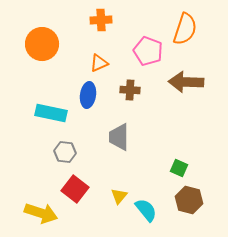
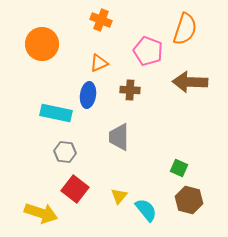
orange cross: rotated 25 degrees clockwise
brown arrow: moved 4 px right
cyan rectangle: moved 5 px right
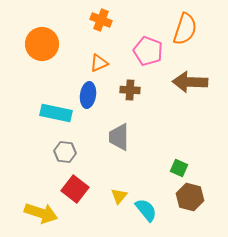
brown hexagon: moved 1 px right, 3 px up
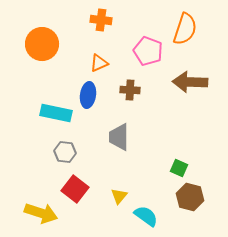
orange cross: rotated 15 degrees counterclockwise
cyan semicircle: moved 6 px down; rotated 15 degrees counterclockwise
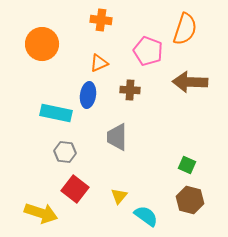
gray trapezoid: moved 2 px left
green square: moved 8 px right, 3 px up
brown hexagon: moved 3 px down
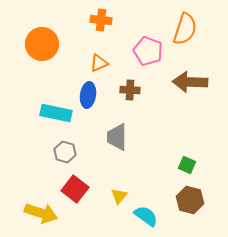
gray hexagon: rotated 10 degrees clockwise
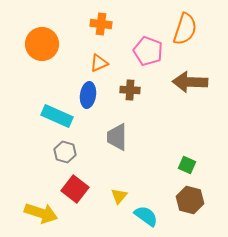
orange cross: moved 4 px down
cyan rectangle: moved 1 px right, 3 px down; rotated 12 degrees clockwise
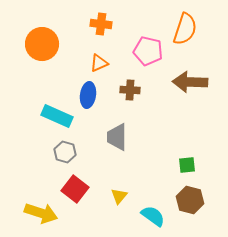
pink pentagon: rotated 8 degrees counterclockwise
green square: rotated 30 degrees counterclockwise
cyan semicircle: moved 7 px right
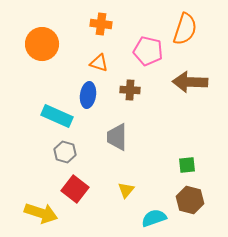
orange triangle: rotated 42 degrees clockwise
yellow triangle: moved 7 px right, 6 px up
cyan semicircle: moved 1 px right, 2 px down; rotated 55 degrees counterclockwise
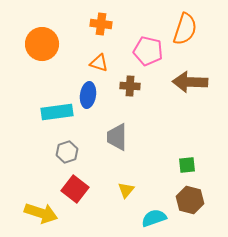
brown cross: moved 4 px up
cyan rectangle: moved 4 px up; rotated 32 degrees counterclockwise
gray hexagon: moved 2 px right; rotated 25 degrees clockwise
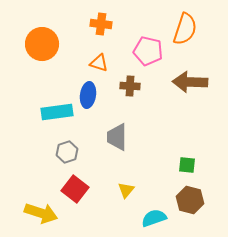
green square: rotated 12 degrees clockwise
